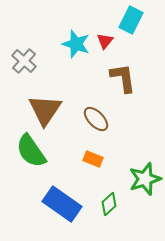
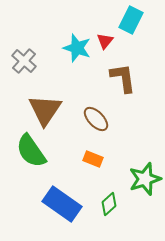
cyan star: moved 1 px right, 4 px down
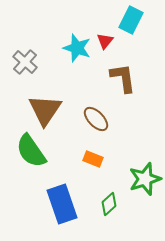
gray cross: moved 1 px right, 1 px down
blue rectangle: rotated 36 degrees clockwise
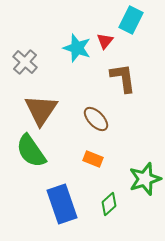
brown triangle: moved 4 px left
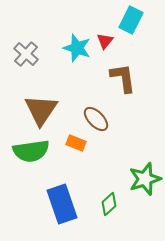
gray cross: moved 1 px right, 8 px up
green semicircle: rotated 63 degrees counterclockwise
orange rectangle: moved 17 px left, 16 px up
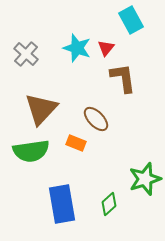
cyan rectangle: rotated 56 degrees counterclockwise
red triangle: moved 1 px right, 7 px down
brown triangle: moved 1 px up; rotated 9 degrees clockwise
blue rectangle: rotated 9 degrees clockwise
